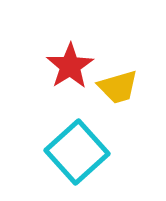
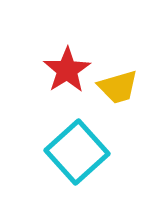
red star: moved 3 px left, 4 px down
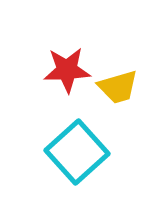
red star: rotated 30 degrees clockwise
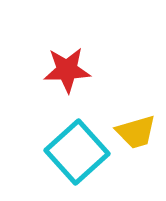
yellow trapezoid: moved 18 px right, 45 px down
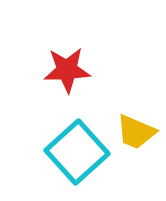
yellow trapezoid: rotated 39 degrees clockwise
